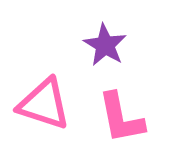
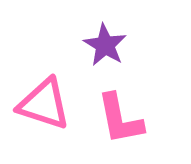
pink L-shape: moved 1 px left, 1 px down
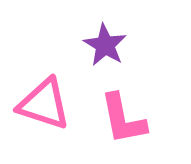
pink L-shape: moved 3 px right
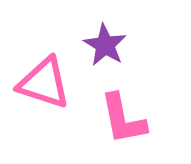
pink triangle: moved 21 px up
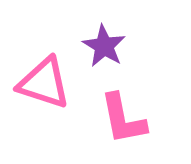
purple star: moved 1 px left, 1 px down
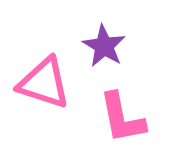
pink L-shape: moved 1 px left, 1 px up
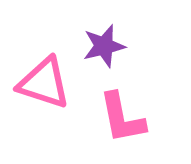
purple star: rotated 27 degrees clockwise
